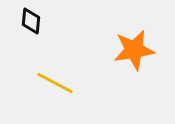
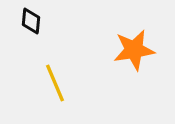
yellow line: rotated 39 degrees clockwise
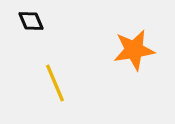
black diamond: rotated 28 degrees counterclockwise
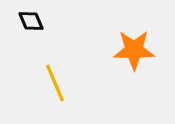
orange star: rotated 9 degrees clockwise
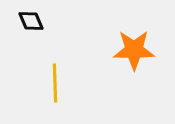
yellow line: rotated 21 degrees clockwise
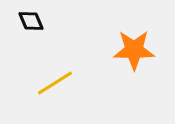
yellow line: rotated 60 degrees clockwise
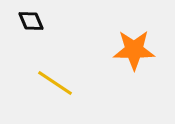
yellow line: rotated 66 degrees clockwise
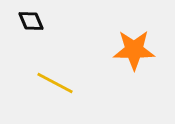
yellow line: rotated 6 degrees counterclockwise
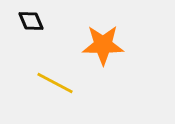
orange star: moved 31 px left, 5 px up
